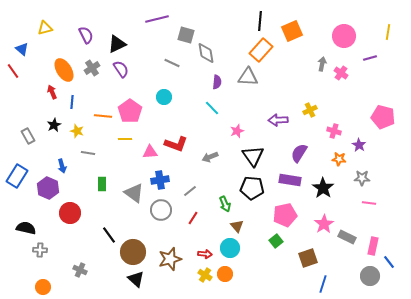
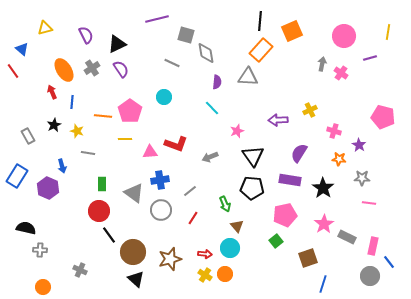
red circle at (70, 213): moved 29 px right, 2 px up
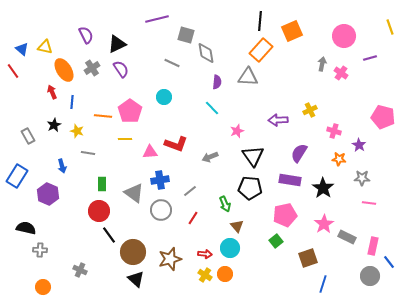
yellow triangle at (45, 28): moved 19 px down; rotated 28 degrees clockwise
yellow line at (388, 32): moved 2 px right, 5 px up; rotated 28 degrees counterclockwise
purple hexagon at (48, 188): moved 6 px down
black pentagon at (252, 188): moved 2 px left
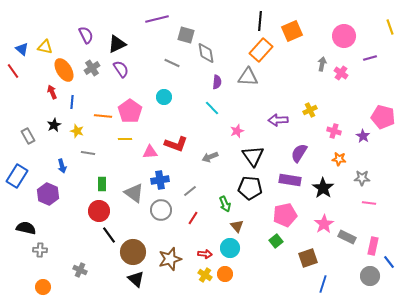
purple star at (359, 145): moved 4 px right, 9 px up
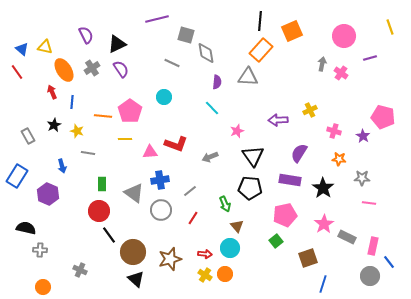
red line at (13, 71): moved 4 px right, 1 px down
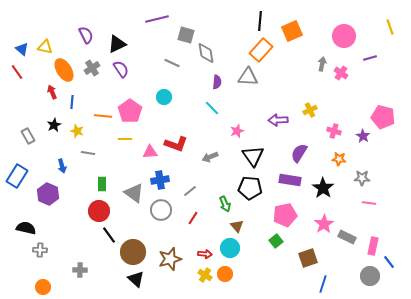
gray cross at (80, 270): rotated 24 degrees counterclockwise
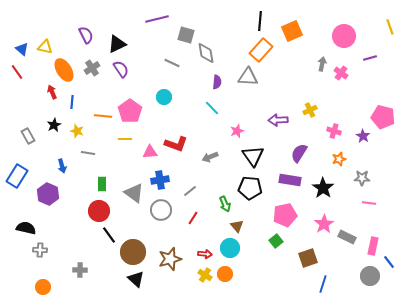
orange star at (339, 159): rotated 24 degrees counterclockwise
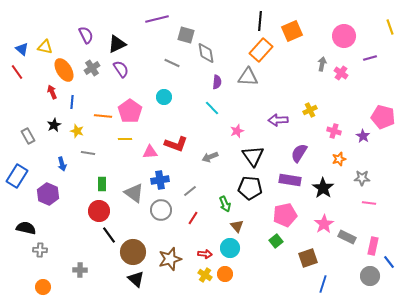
blue arrow at (62, 166): moved 2 px up
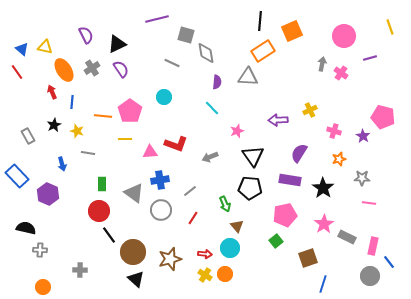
orange rectangle at (261, 50): moved 2 px right, 1 px down; rotated 15 degrees clockwise
blue rectangle at (17, 176): rotated 75 degrees counterclockwise
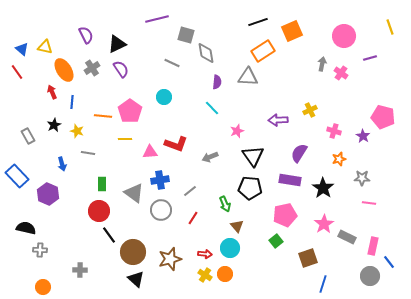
black line at (260, 21): moved 2 px left, 1 px down; rotated 66 degrees clockwise
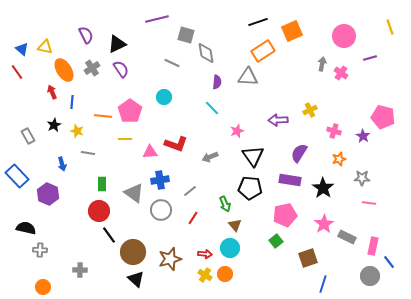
brown triangle at (237, 226): moved 2 px left, 1 px up
